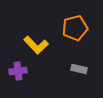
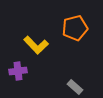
gray rectangle: moved 4 px left, 18 px down; rotated 28 degrees clockwise
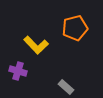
purple cross: rotated 24 degrees clockwise
gray rectangle: moved 9 px left
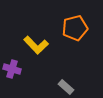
purple cross: moved 6 px left, 2 px up
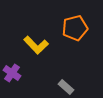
purple cross: moved 4 px down; rotated 18 degrees clockwise
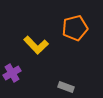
purple cross: rotated 24 degrees clockwise
gray rectangle: rotated 21 degrees counterclockwise
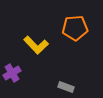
orange pentagon: rotated 10 degrees clockwise
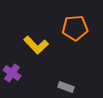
purple cross: rotated 24 degrees counterclockwise
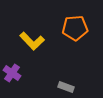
yellow L-shape: moved 4 px left, 4 px up
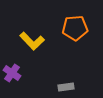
gray rectangle: rotated 28 degrees counterclockwise
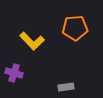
purple cross: moved 2 px right; rotated 18 degrees counterclockwise
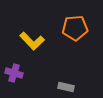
gray rectangle: rotated 21 degrees clockwise
